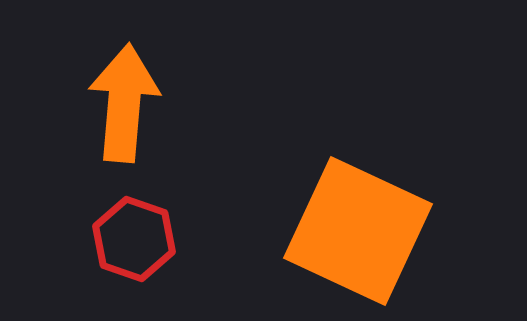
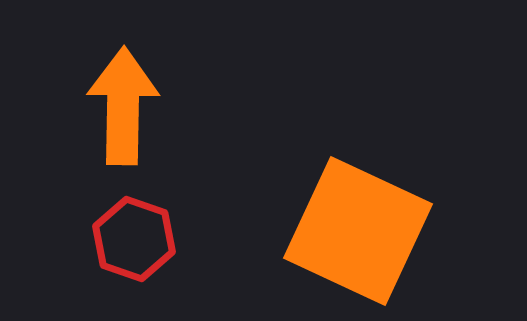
orange arrow: moved 1 px left, 3 px down; rotated 4 degrees counterclockwise
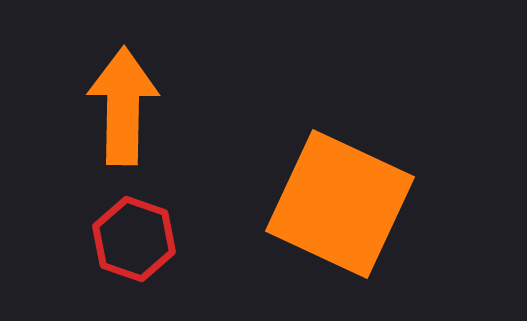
orange square: moved 18 px left, 27 px up
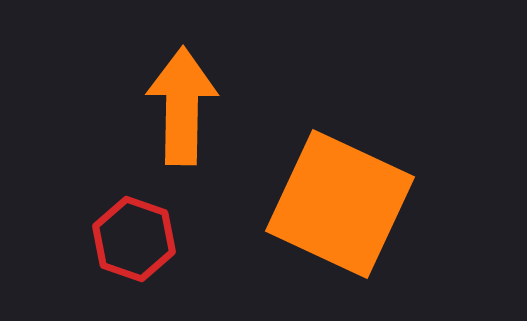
orange arrow: moved 59 px right
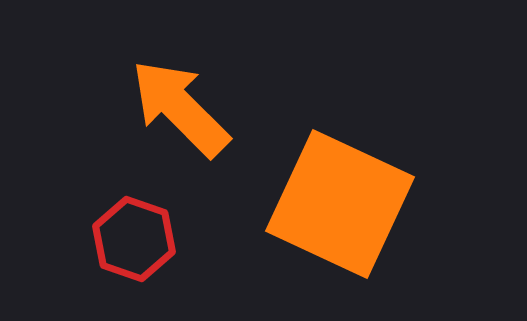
orange arrow: moved 2 px left, 2 px down; rotated 46 degrees counterclockwise
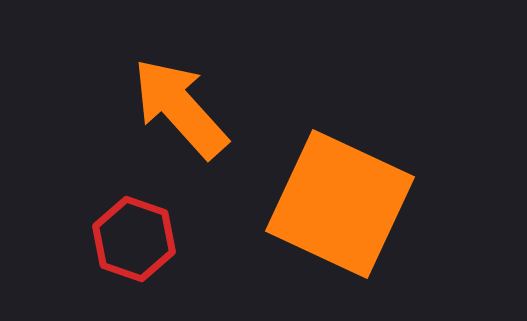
orange arrow: rotated 3 degrees clockwise
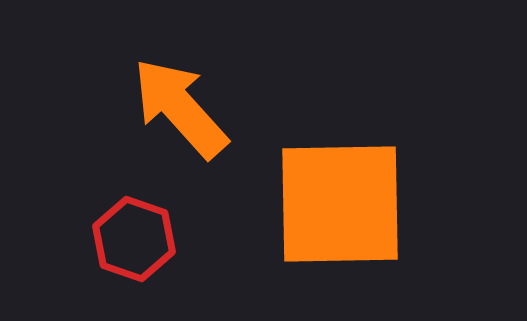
orange square: rotated 26 degrees counterclockwise
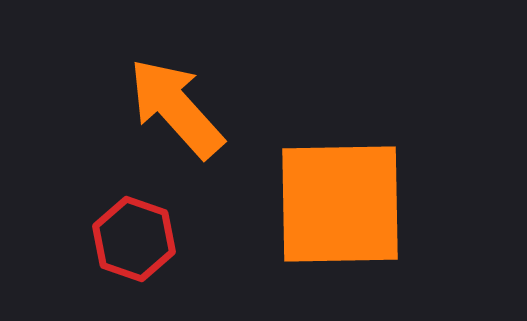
orange arrow: moved 4 px left
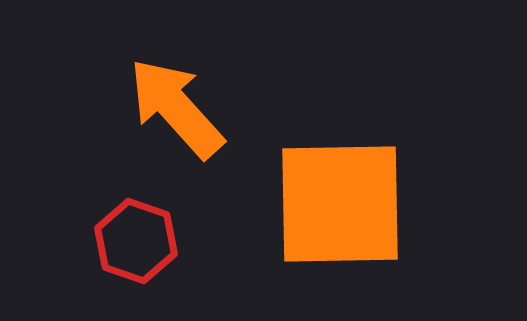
red hexagon: moved 2 px right, 2 px down
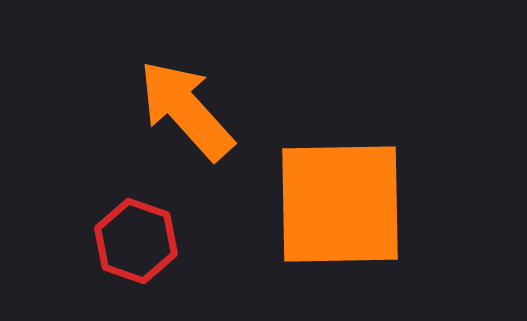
orange arrow: moved 10 px right, 2 px down
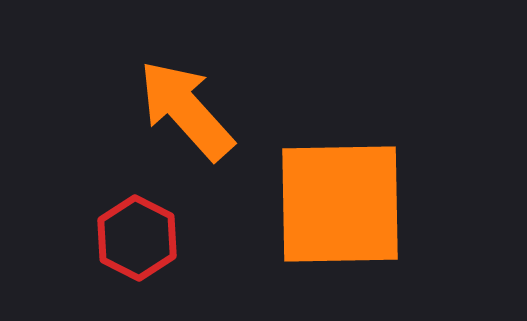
red hexagon: moved 1 px right, 3 px up; rotated 8 degrees clockwise
